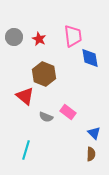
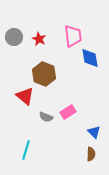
pink rectangle: rotated 70 degrees counterclockwise
blue triangle: moved 1 px up
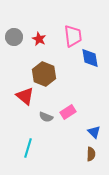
cyan line: moved 2 px right, 2 px up
